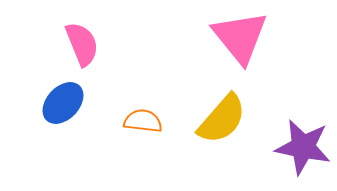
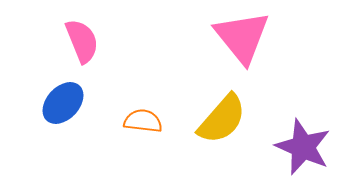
pink triangle: moved 2 px right
pink semicircle: moved 3 px up
purple star: rotated 12 degrees clockwise
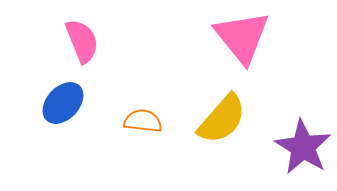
purple star: rotated 8 degrees clockwise
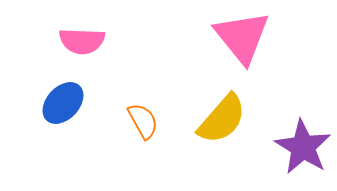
pink semicircle: rotated 114 degrees clockwise
orange semicircle: rotated 54 degrees clockwise
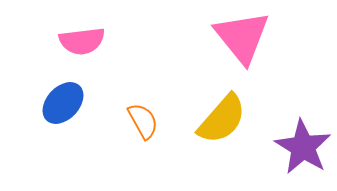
pink semicircle: rotated 9 degrees counterclockwise
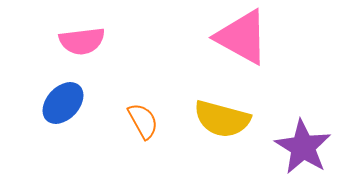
pink triangle: rotated 22 degrees counterclockwise
yellow semicircle: rotated 64 degrees clockwise
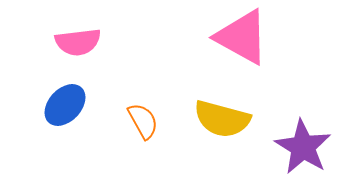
pink semicircle: moved 4 px left, 1 px down
blue ellipse: moved 2 px right, 2 px down
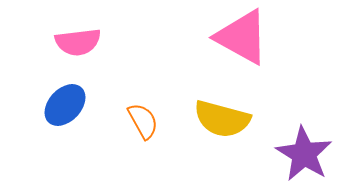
purple star: moved 1 px right, 7 px down
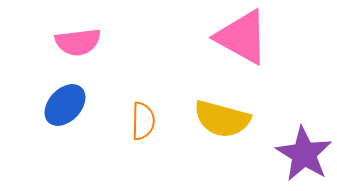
orange semicircle: rotated 30 degrees clockwise
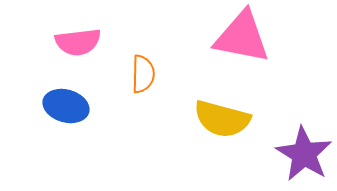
pink triangle: rotated 18 degrees counterclockwise
blue ellipse: moved 1 px right, 1 px down; rotated 63 degrees clockwise
orange semicircle: moved 47 px up
